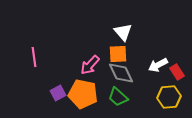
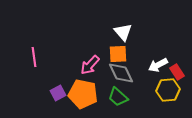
yellow hexagon: moved 1 px left, 7 px up
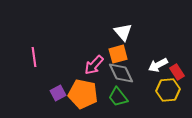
orange square: rotated 12 degrees counterclockwise
pink arrow: moved 4 px right
green trapezoid: rotated 10 degrees clockwise
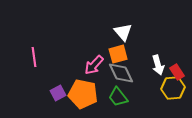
white arrow: rotated 78 degrees counterclockwise
yellow hexagon: moved 5 px right, 2 px up
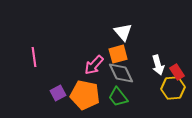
orange pentagon: moved 2 px right, 1 px down
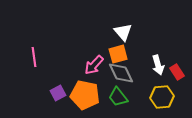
yellow hexagon: moved 11 px left, 9 px down
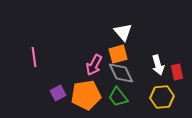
pink arrow: rotated 15 degrees counterclockwise
red rectangle: rotated 21 degrees clockwise
orange pentagon: moved 1 px right; rotated 20 degrees counterclockwise
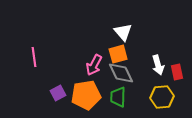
green trapezoid: rotated 40 degrees clockwise
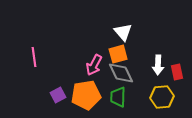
white arrow: rotated 18 degrees clockwise
purple square: moved 2 px down
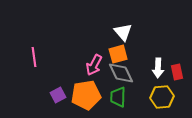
white arrow: moved 3 px down
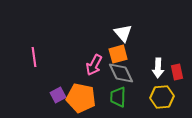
white triangle: moved 1 px down
orange pentagon: moved 5 px left, 3 px down; rotated 20 degrees clockwise
